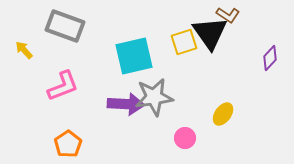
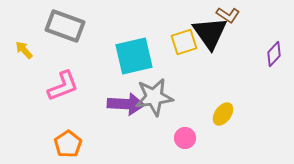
purple diamond: moved 4 px right, 4 px up
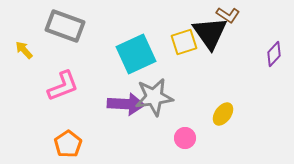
cyan square: moved 2 px right, 2 px up; rotated 12 degrees counterclockwise
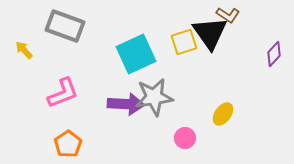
pink L-shape: moved 7 px down
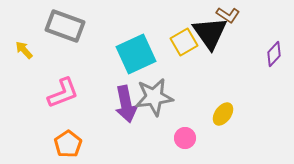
yellow square: rotated 12 degrees counterclockwise
purple arrow: rotated 75 degrees clockwise
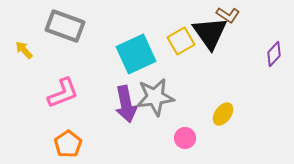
yellow square: moved 3 px left, 1 px up
gray star: moved 1 px right
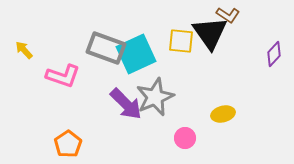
gray rectangle: moved 41 px right, 22 px down
yellow square: rotated 36 degrees clockwise
pink L-shape: moved 17 px up; rotated 40 degrees clockwise
gray star: rotated 15 degrees counterclockwise
purple arrow: rotated 33 degrees counterclockwise
yellow ellipse: rotated 40 degrees clockwise
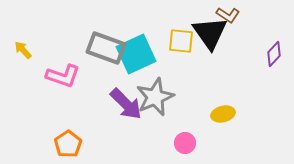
yellow arrow: moved 1 px left
pink circle: moved 5 px down
